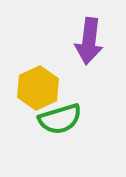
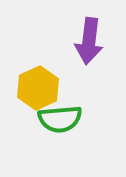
green semicircle: rotated 12 degrees clockwise
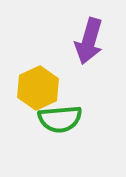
purple arrow: rotated 9 degrees clockwise
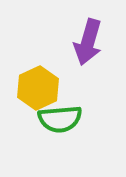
purple arrow: moved 1 px left, 1 px down
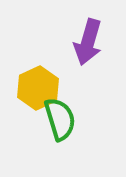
green semicircle: rotated 102 degrees counterclockwise
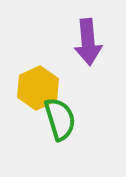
purple arrow: rotated 21 degrees counterclockwise
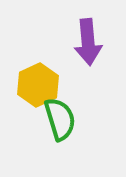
yellow hexagon: moved 3 px up
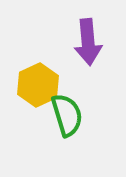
green semicircle: moved 7 px right, 4 px up
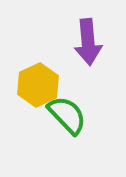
green semicircle: rotated 27 degrees counterclockwise
